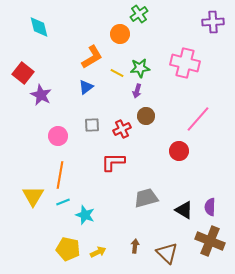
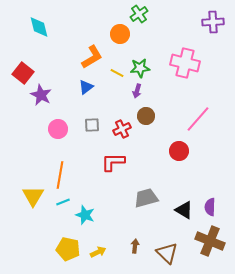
pink circle: moved 7 px up
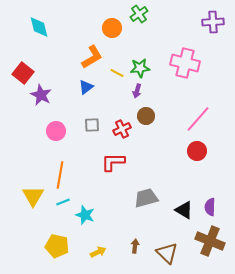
orange circle: moved 8 px left, 6 px up
pink circle: moved 2 px left, 2 px down
red circle: moved 18 px right
yellow pentagon: moved 11 px left, 3 px up
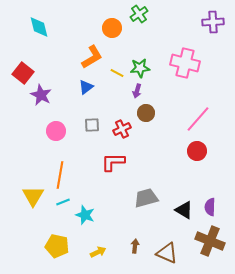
brown circle: moved 3 px up
brown triangle: rotated 20 degrees counterclockwise
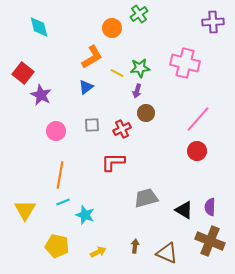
yellow triangle: moved 8 px left, 14 px down
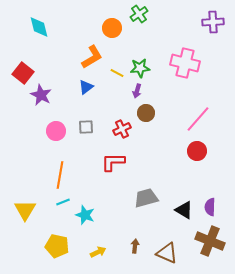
gray square: moved 6 px left, 2 px down
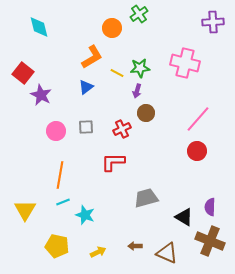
black triangle: moved 7 px down
brown arrow: rotated 96 degrees counterclockwise
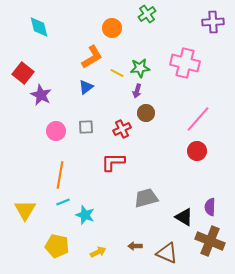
green cross: moved 8 px right
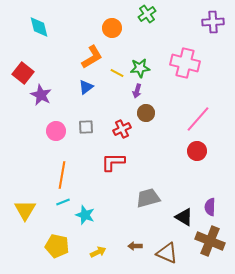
orange line: moved 2 px right
gray trapezoid: moved 2 px right
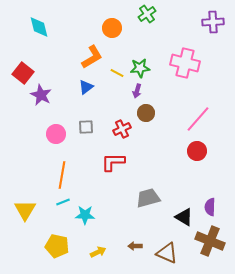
pink circle: moved 3 px down
cyan star: rotated 18 degrees counterclockwise
